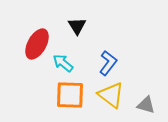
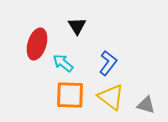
red ellipse: rotated 12 degrees counterclockwise
yellow triangle: moved 2 px down
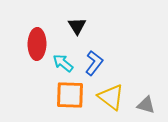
red ellipse: rotated 16 degrees counterclockwise
blue L-shape: moved 14 px left
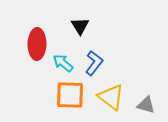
black triangle: moved 3 px right
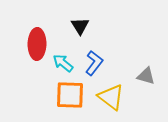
gray triangle: moved 29 px up
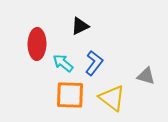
black triangle: rotated 36 degrees clockwise
yellow triangle: moved 1 px right, 1 px down
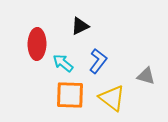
blue L-shape: moved 4 px right, 2 px up
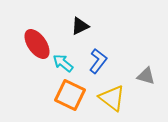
red ellipse: rotated 36 degrees counterclockwise
orange square: rotated 24 degrees clockwise
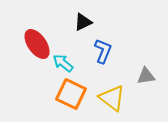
black triangle: moved 3 px right, 4 px up
blue L-shape: moved 5 px right, 10 px up; rotated 15 degrees counterclockwise
gray triangle: rotated 24 degrees counterclockwise
orange square: moved 1 px right, 1 px up
